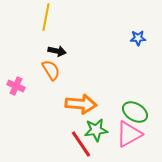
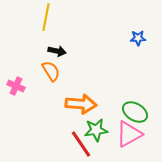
orange semicircle: moved 1 px down
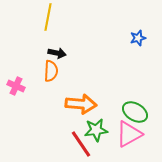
yellow line: moved 2 px right
blue star: rotated 14 degrees counterclockwise
black arrow: moved 2 px down
orange semicircle: rotated 35 degrees clockwise
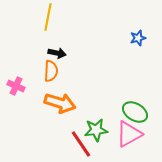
orange arrow: moved 21 px left, 1 px up; rotated 12 degrees clockwise
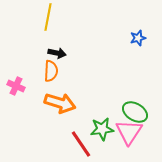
green star: moved 6 px right, 1 px up
pink triangle: moved 2 px up; rotated 28 degrees counterclockwise
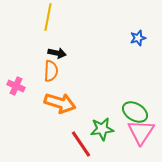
pink triangle: moved 12 px right
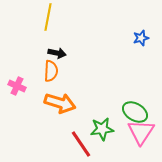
blue star: moved 3 px right
pink cross: moved 1 px right
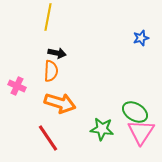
green star: rotated 15 degrees clockwise
red line: moved 33 px left, 6 px up
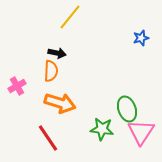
yellow line: moved 22 px right; rotated 28 degrees clockwise
pink cross: rotated 36 degrees clockwise
green ellipse: moved 8 px left, 3 px up; rotated 40 degrees clockwise
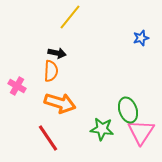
pink cross: rotated 30 degrees counterclockwise
green ellipse: moved 1 px right, 1 px down
